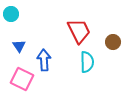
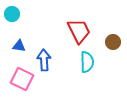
cyan circle: moved 1 px right
blue triangle: rotated 48 degrees counterclockwise
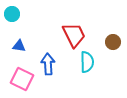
red trapezoid: moved 5 px left, 4 px down
blue arrow: moved 4 px right, 4 px down
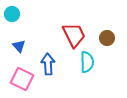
brown circle: moved 6 px left, 4 px up
blue triangle: rotated 40 degrees clockwise
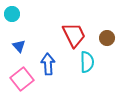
pink square: rotated 25 degrees clockwise
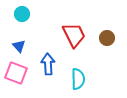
cyan circle: moved 10 px right
cyan semicircle: moved 9 px left, 17 px down
pink square: moved 6 px left, 6 px up; rotated 30 degrees counterclockwise
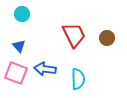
blue arrow: moved 3 px left, 5 px down; rotated 80 degrees counterclockwise
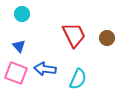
cyan semicircle: rotated 25 degrees clockwise
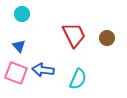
blue arrow: moved 2 px left, 1 px down
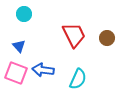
cyan circle: moved 2 px right
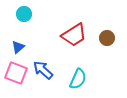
red trapezoid: rotated 84 degrees clockwise
blue triangle: moved 1 px left, 1 px down; rotated 32 degrees clockwise
blue arrow: rotated 35 degrees clockwise
